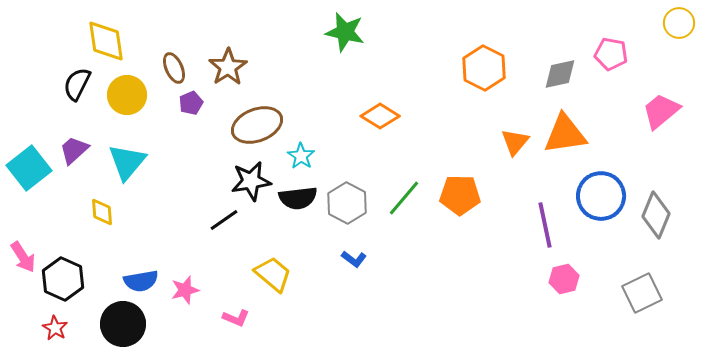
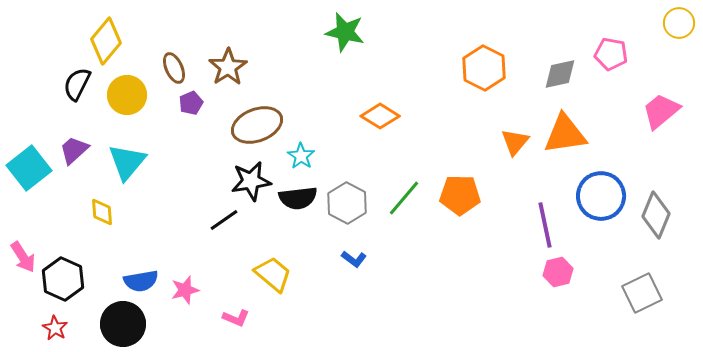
yellow diamond at (106, 41): rotated 48 degrees clockwise
pink hexagon at (564, 279): moved 6 px left, 7 px up
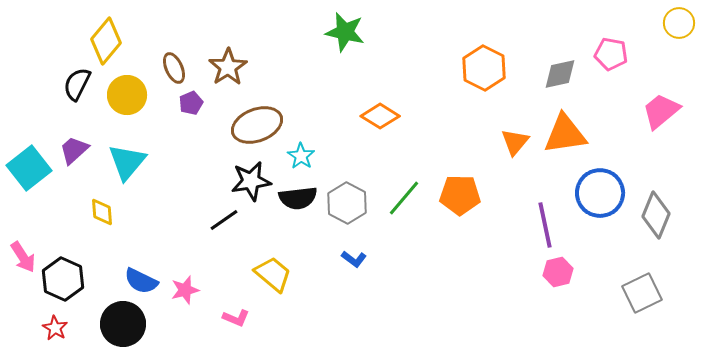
blue circle at (601, 196): moved 1 px left, 3 px up
blue semicircle at (141, 281): rotated 36 degrees clockwise
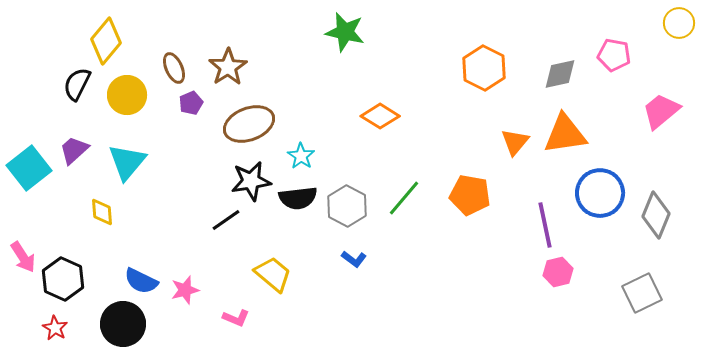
pink pentagon at (611, 54): moved 3 px right, 1 px down
brown ellipse at (257, 125): moved 8 px left, 1 px up
orange pentagon at (460, 195): moved 10 px right; rotated 9 degrees clockwise
gray hexagon at (347, 203): moved 3 px down
black line at (224, 220): moved 2 px right
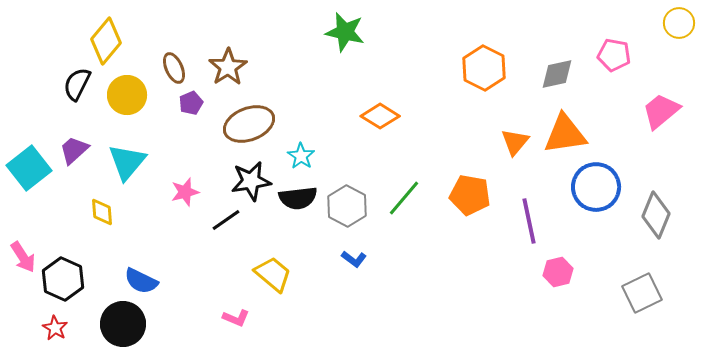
gray diamond at (560, 74): moved 3 px left
blue circle at (600, 193): moved 4 px left, 6 px up
purple line at (545, 225): moved 16 px left, 4 px up
pink star at (185, 290): moved 98 px up
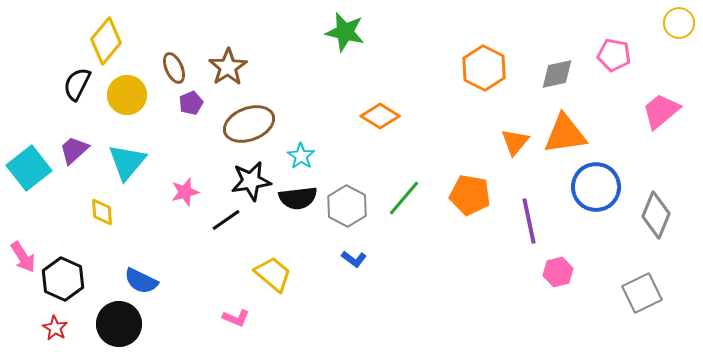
black circle at (123, 324): moved 4 px left
